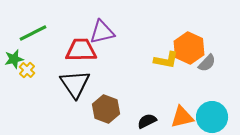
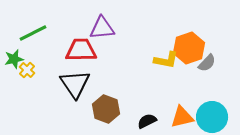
purple triangle: moved 4 px up; rotated 8 degrees clockwise
orange hexagon: rotated 16 degrees clockwise
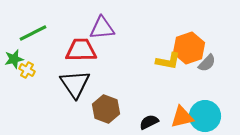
yellow L-shape: moved 2 px right, 1 px down
yellow cross: rotated 14 degrees counterclockwise
cyan circle: moved 7 px left, 1 px up
black semicircle: moved 2 px right, 1 px down
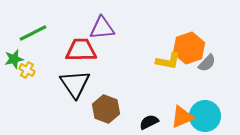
orange triangle: rotated 10 degrees counterclockwise
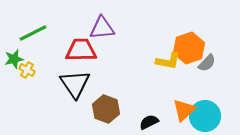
orange triangle: moved 2 px right, 7 px up; rotated 20 degrees counterclockwise
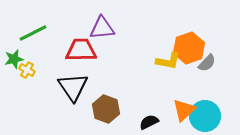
black triangle: moved 2 px left, 3 px down
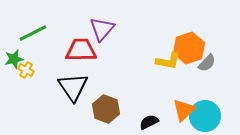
purple triangle: moved 1 px down; rotated 44 degrees counterclockwise
yellow cross: moved 1 px left
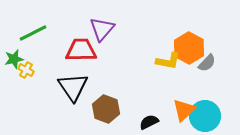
orange hexagon: rotated 12 degrees counterclockwise
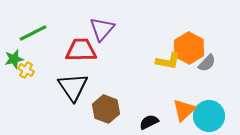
cyan circle: moved 4 px right
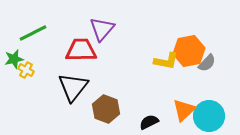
orange hexagon: moved 3 px down; rotated 20 degrees clockwise
yellow L-shape: moved 2 px left
black triangle: rotated 12 degrees clockwise
